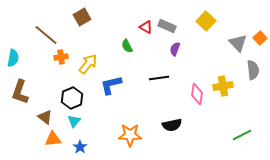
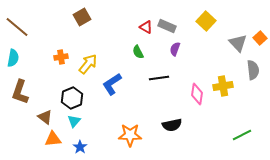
brown line: moved 29 px left, 8 px up
green semicircle: moved 11 px right, 6 px down
blue L-shape: moved 1 px right, 1 px up; rotated 20 degrees counterclockwise
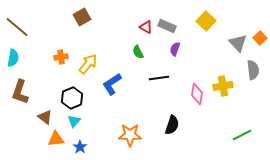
black semicircle: rotated 60 degrees counterclockwise
orange triangle: moved 3 px right
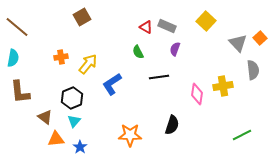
black line: moved 1 px up
brown L-shape: rotated 25 degrees counterclockwise
